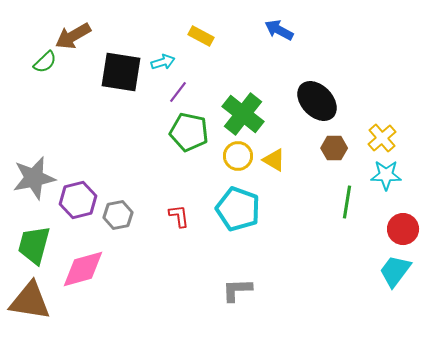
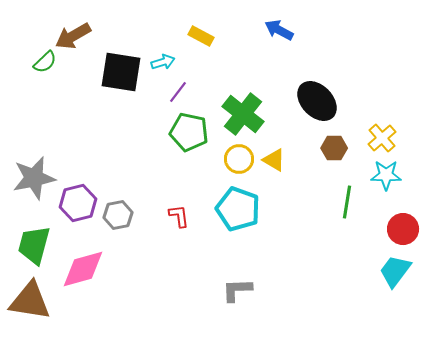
yellow circle: moved 1 px right, 3 px down
purple hexagon: moved 3 px down
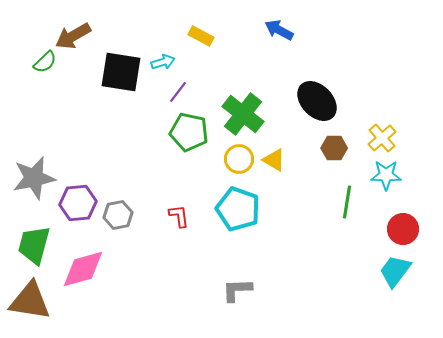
purple hexagon: rotated 9 degrees clockwise
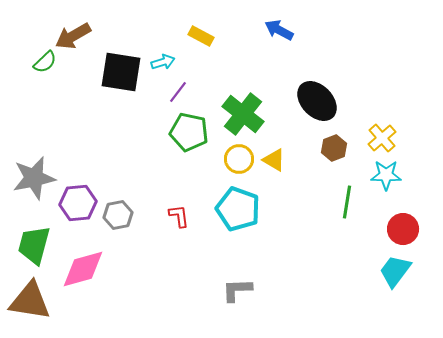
brown hexagon: rotated 20 degrees counterclockwise
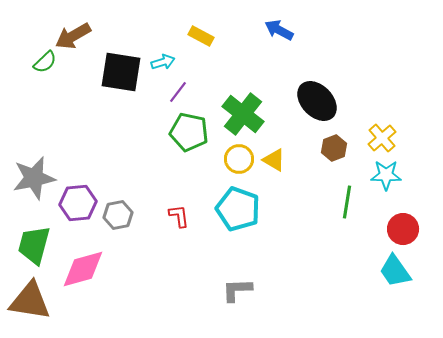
cyan trapezoid: rotated 72 degrees counterclockwise
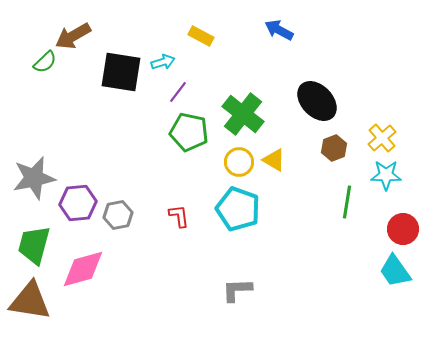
yellow circle: moved 3 px down
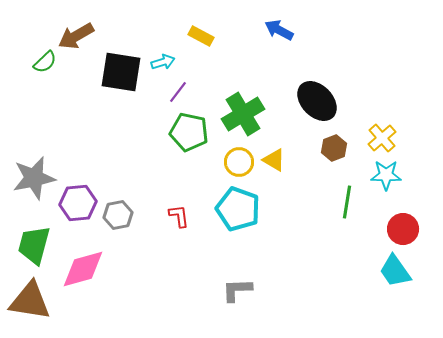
brown arrow: moved 3 px right
green cross: rotated 21 degrees clockwise
